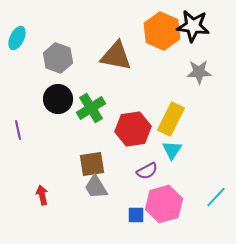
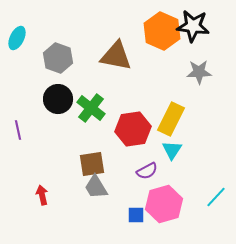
green cross: rotated 20 degrees counterclockwise
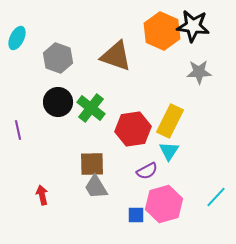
brown triangle: rotated 8 degrees clockwise
black circle: moved 3 px down
yellow rectangle: moved 1 px left, 2 px down
cyan triangle: moved 3 px left, 1 px down
brown square: rotated 8 degrees clockwise
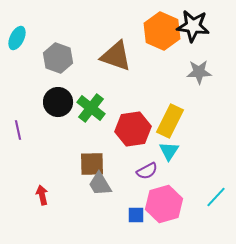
gray trapezoid: moved 4 px right, 3 px up
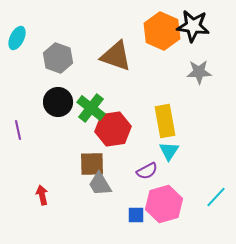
yellow rectangle: moved 5 px left; rotated 36 degrees counterclockwise
red hexagon: moved 20 px left
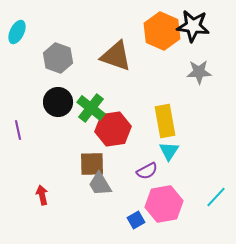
cyan ellipse: moved 6 px up
pink hexagon: rotated 6 degrees clockwise
blue square: moved 5 px down; rotated 30 degrees counterclockwise
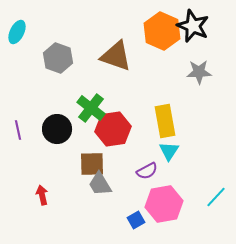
black star: rotated 16 degrees clockwise
black circle: moved 1 px left, 27 px down
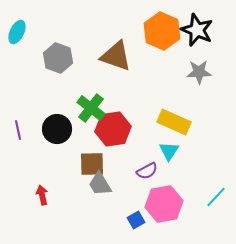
black star: moved 4 px right, 4 px down
yellow rectangle: moved 9 px right, 1 px down; rotated 56 degrees counterclockwise
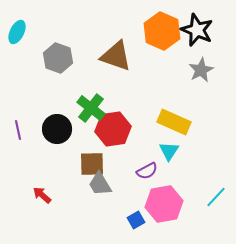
gray star: moved 2 px right, 2 px up; rotated 25 degrees counterclockwise
red arrow: rotated 36 degrees counterclockwise
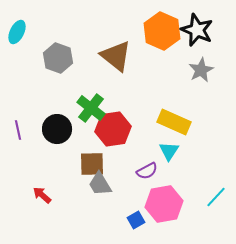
brown triangle: rotated 20 degrees clockwise
